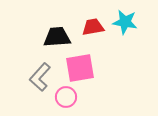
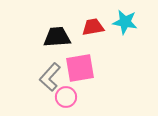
gray L-shape: moved 10 px right
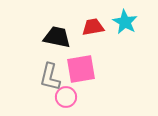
cyan star: rotated 20 degrees clockwise
black trapezoid: rotated 16 degrees clockwise
pink square: moved 1 px right, 1 px down
gray L-shape: rotated 28 degrees counterclockwise
